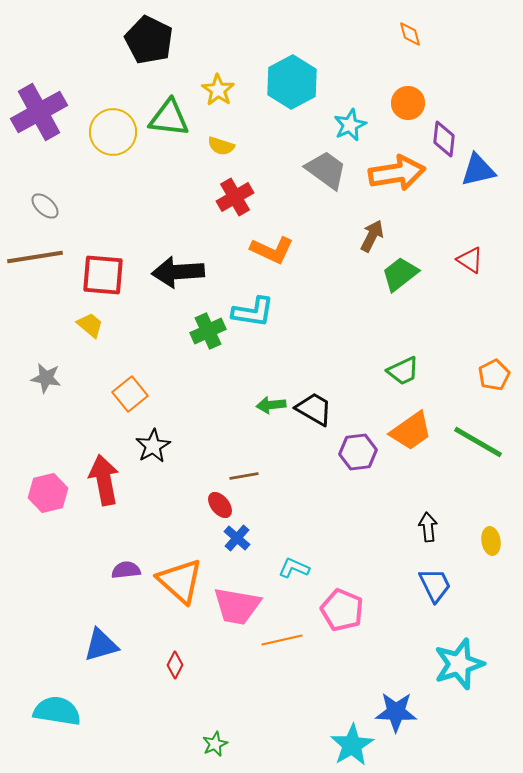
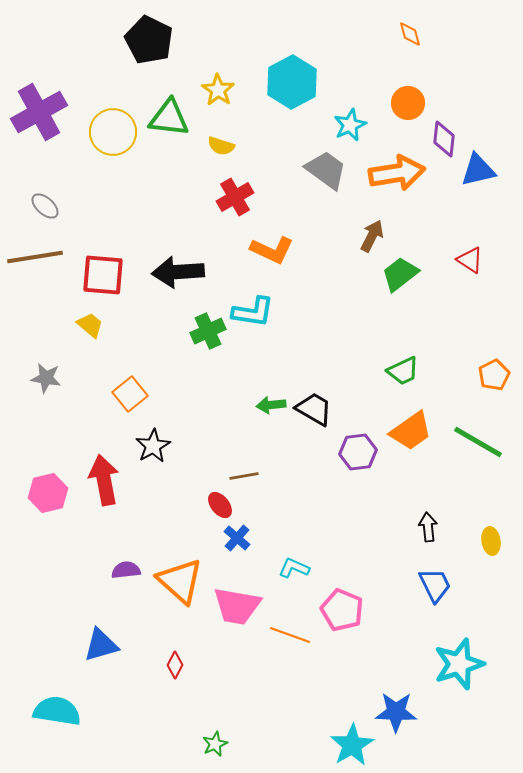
orange line at (282, 640): moved 8 px right, 5 px up; rotated 33 degrees clockwise
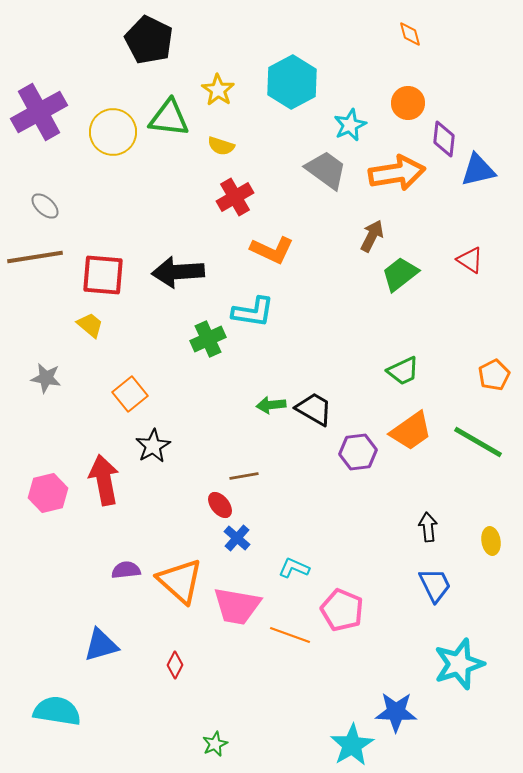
green cross at (208, 331): moved 8 px down
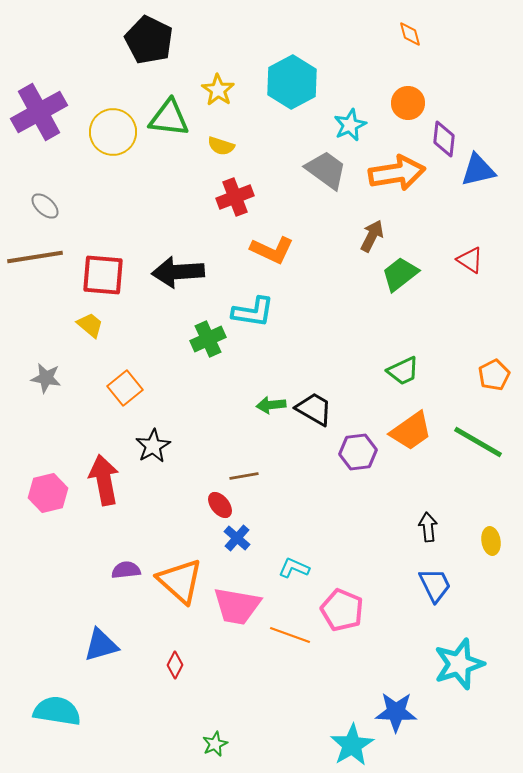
red cross at (235, 197): rotated 9 degrees clockwise
orange square at (130, 394): moved 5 px left, 6 px up
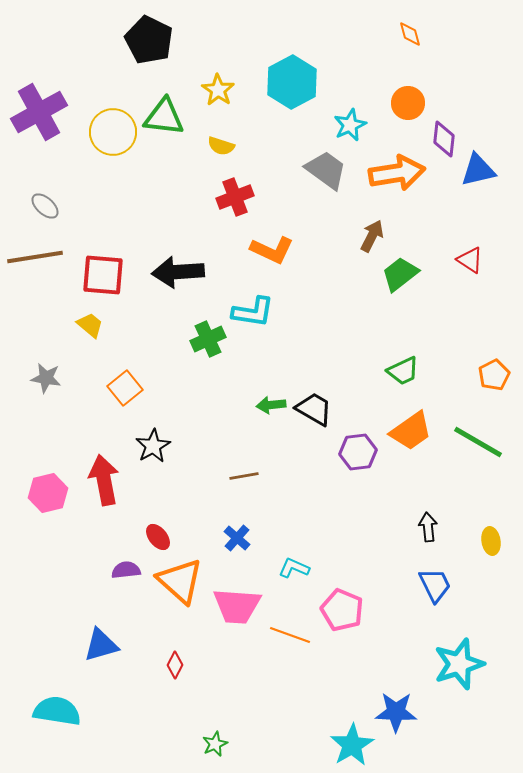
green triangle at (169, 118): moved 5 px left, 1 px up
red ellipse at (220, 505): moved 62 px left, 32 px down
pink trapezoid at (237, 606): rotated 6 degrees counterclockwise
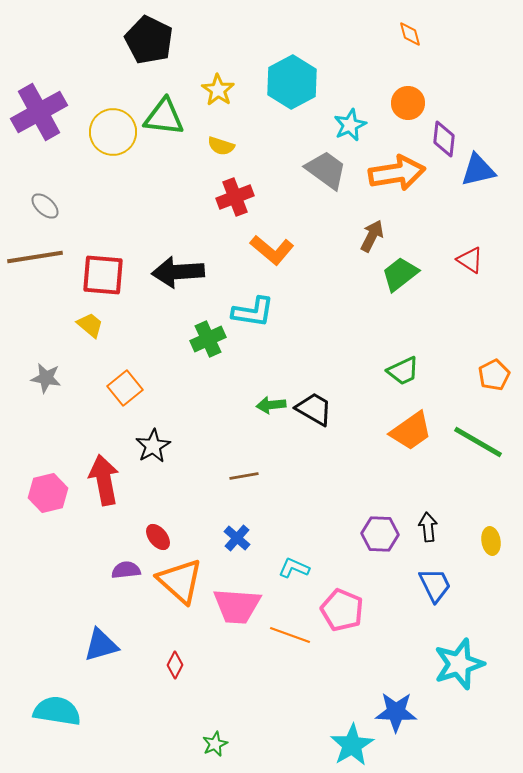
orange L-shape at (272, 250): rotated 15 degrees clockwise
purple hexagon at (358, 452): moved 22 px right, 82 px down; rotated 9 degrees clockwise
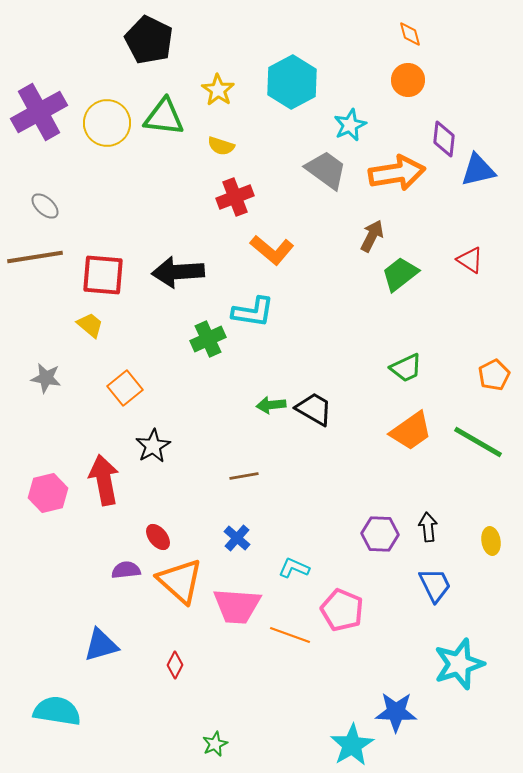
orange circle at (408, 103): moved 23 px up
yellow circle at (113, 132): moved 6 px left, 9 px up
green trapezoid at (403, 371): moved 3 px right, 3 px up
